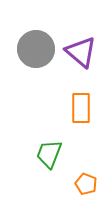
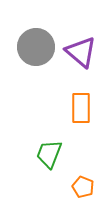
gray circle: moved 2 px up
orange pentagon: moved 3 px left, 3 px down
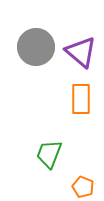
orange rectangle: moved 9 px up
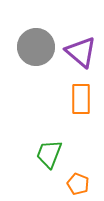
orange pentagon: moved 5 px left, 3 px up
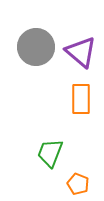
green trapezoid: moved 1 px right, 1 px up
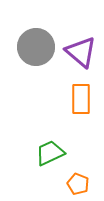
green trapezoid: rotated 44 degrees clockwise
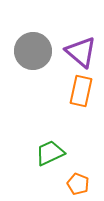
gray circle: moved 3 px left, 4 px down
orange rectangle: moved 8 px up; rotated 12 degrees clockwise
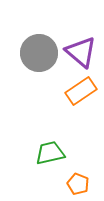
gray circle: moved 6 px right, 2 px down
orange rectangle: rotated 44 degrees clockwise
green trapezoid: rotated 12 degrees clockwise
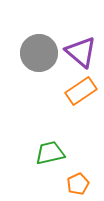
orange pentagon: rotated 25 degrees clockwise
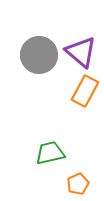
gray circle: moved 2 px down
orange rectangle: moved 4 px right; rotated 28 degrees counterclockwise
